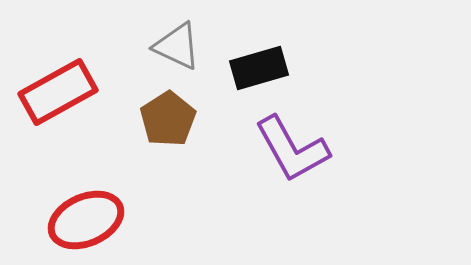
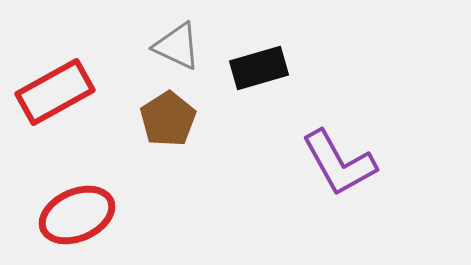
red rectangle: moved 3 px left
purple L-shape: moved 47 px right, 14 px down
red ellipse: moved 9 px left, 5 px up
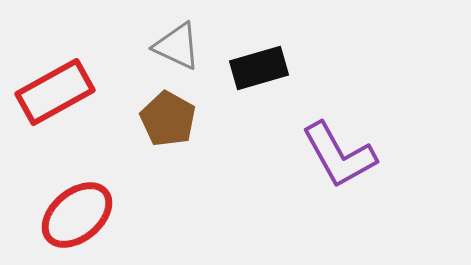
brown pentagon: rotated 10 degrees counterclockwise
purple L-shape: moved 8 px up
red ellipse: rotated 16 degrees counterclockwise
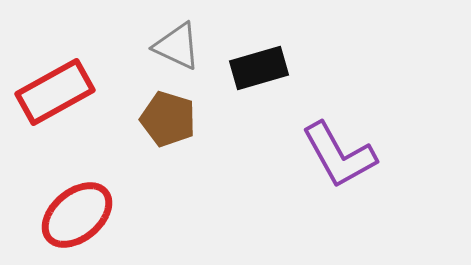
brown pentagon: rotated 12 degrees counterclockwise
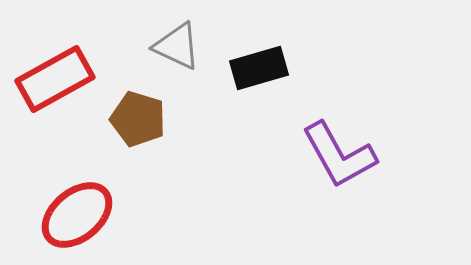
red rectangle: moved 13 px up
brown pentagon: moved 30 px left
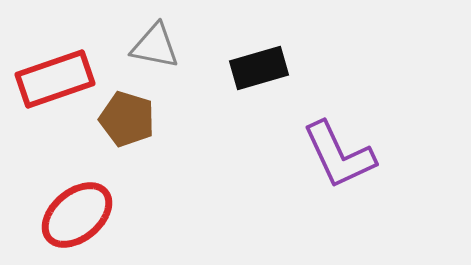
gray triangle: moved 22 px left; rotated 14 degrees counterclockwise
red rectangle: rotated 10 degrees clockwise
brown pentagon: moved 11 px left
purple L-shape: rotated 4 degrees clockwise
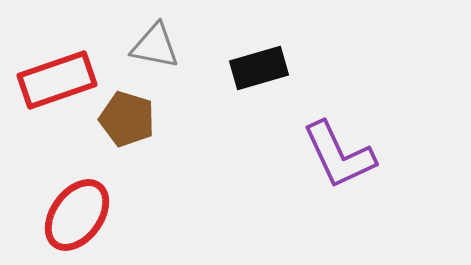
red rectangle: moved 2 px right, 1 px down
red ellipse: rotated 14 degrees counterclockwise
